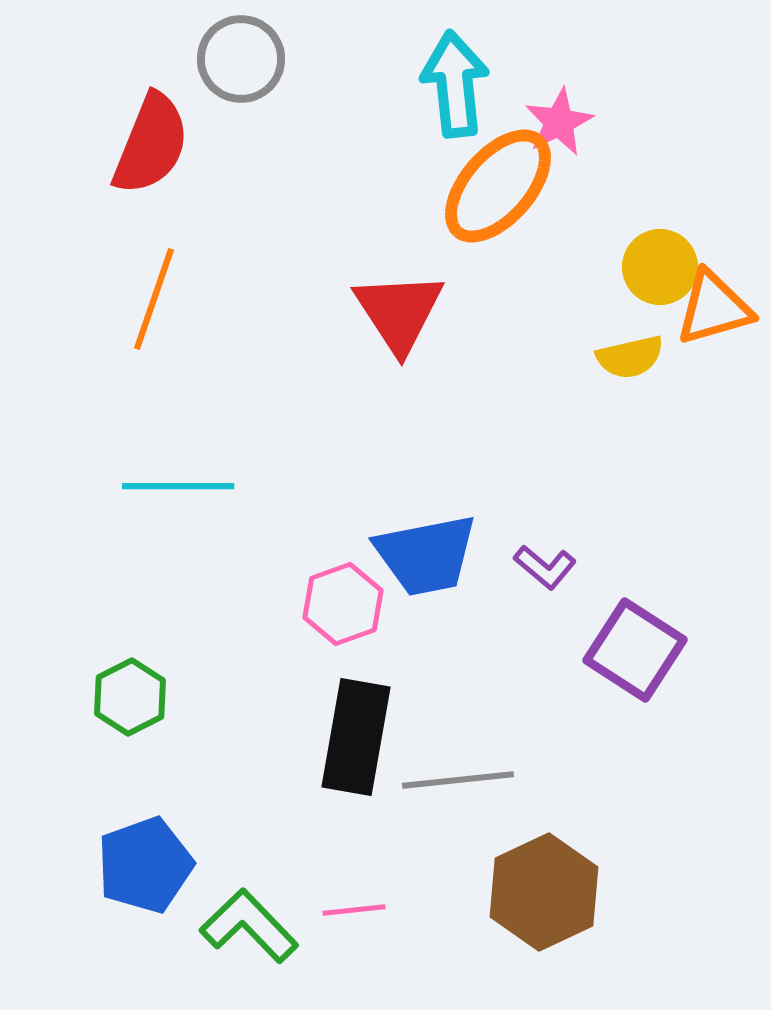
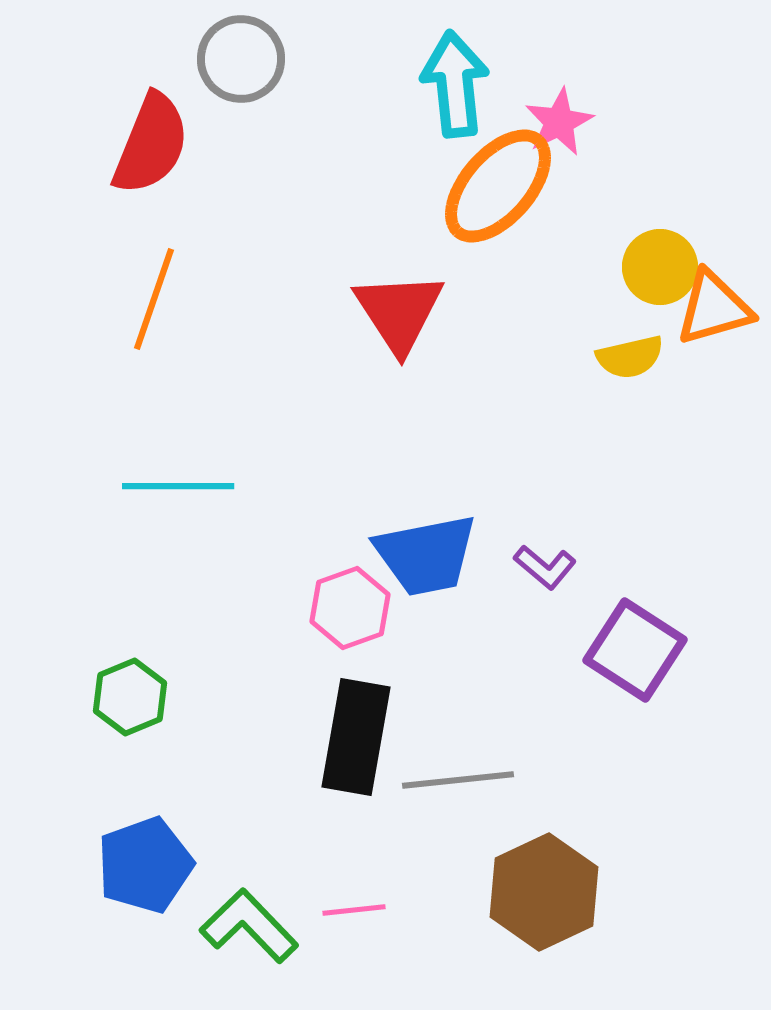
pink hexagon: moved 7 px right, 4 px down
green hexagon: rotated 4 degrees clockwise
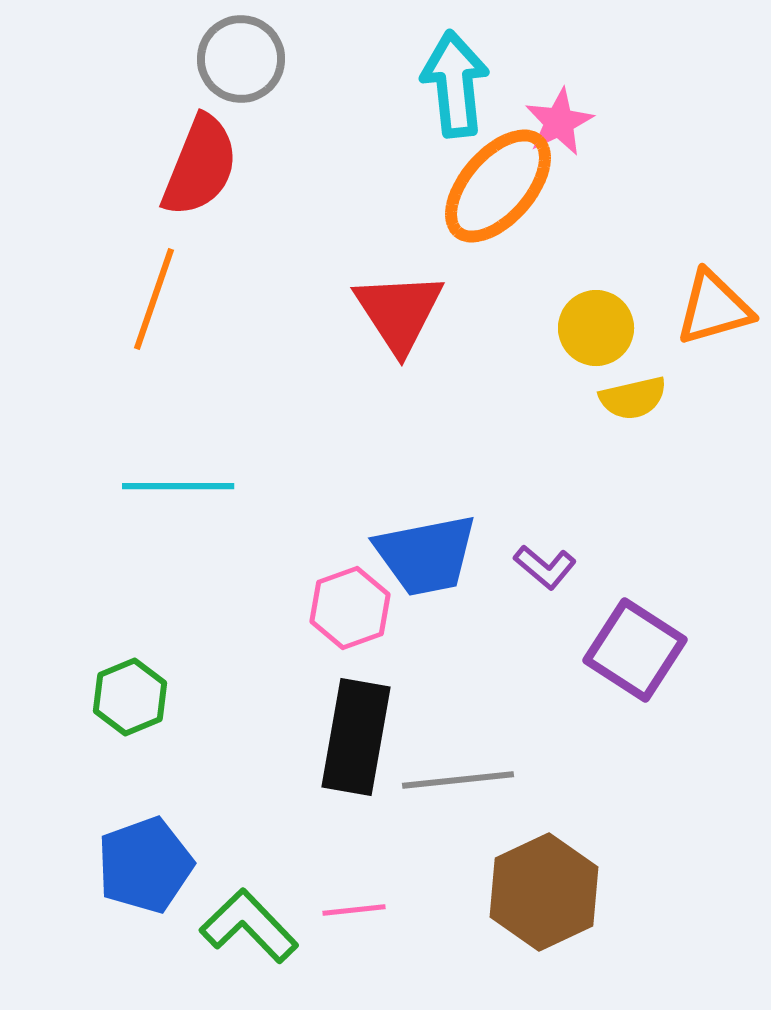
red semicircle: moved 49 px right, 22 px down
yellow circle: moved 64 px left, 61 px down
yellow semicircle: moved 3 px right, 41 px down
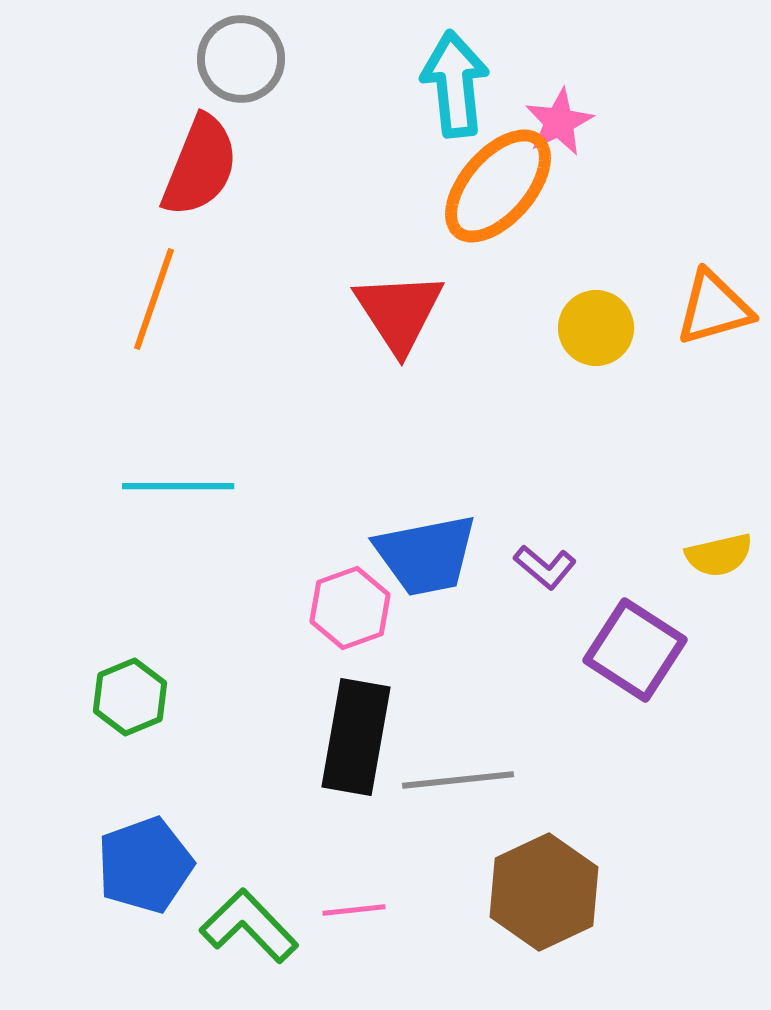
yellow semicircle: moved 86 px right, 157 px down
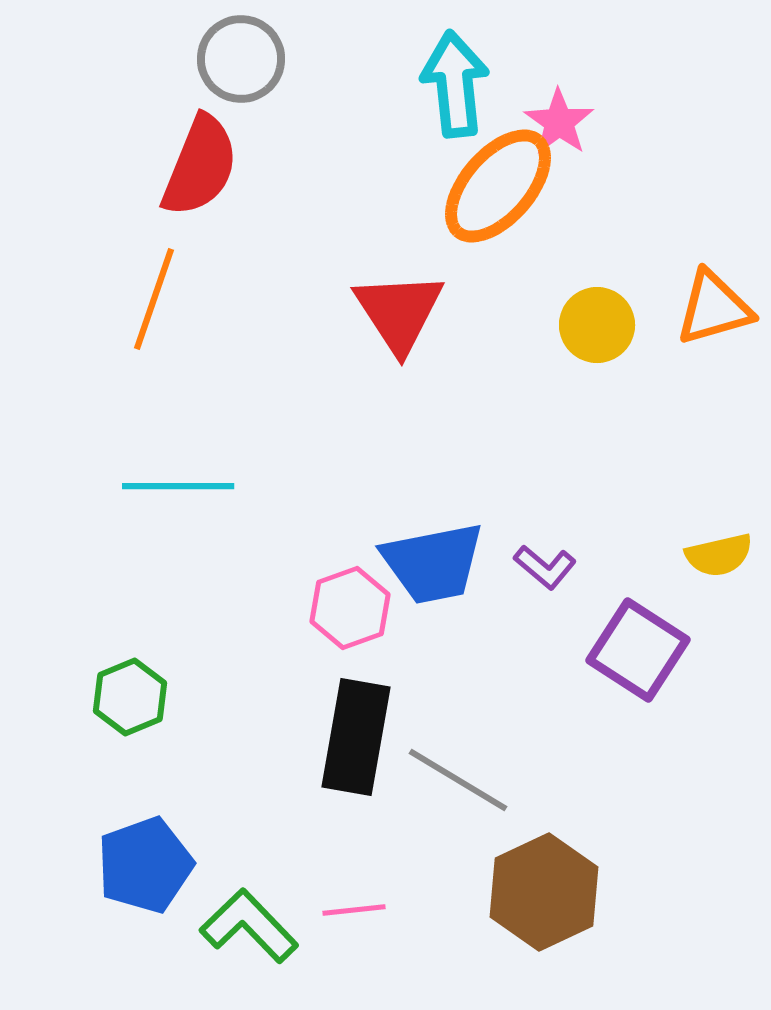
pink star: rotated 10 degrees counterclockwise
yellow circle: moved 1 px right, 3 px up
blue trapezoid: moved 7 px right, 8 px down
purple square: moved 3 px right
gray line: rotated 37 degrees clockwise
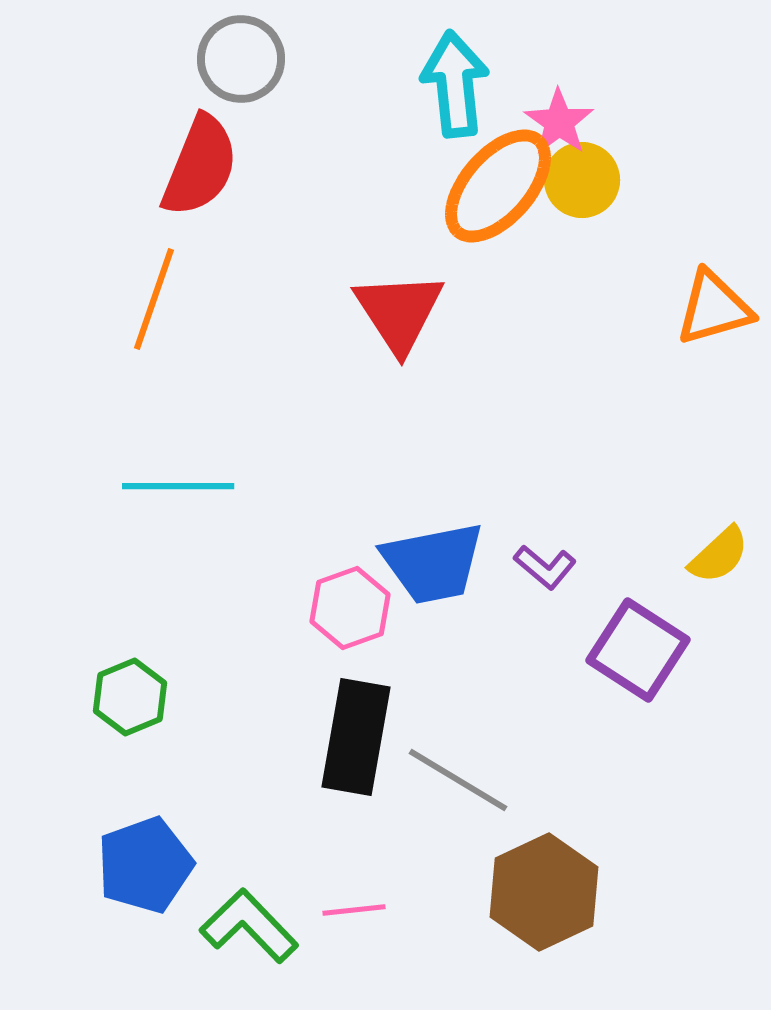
yellow circle: moved 15 px left, 145 px up
yellow semicircle: rotated 30 degrees counterclockwise
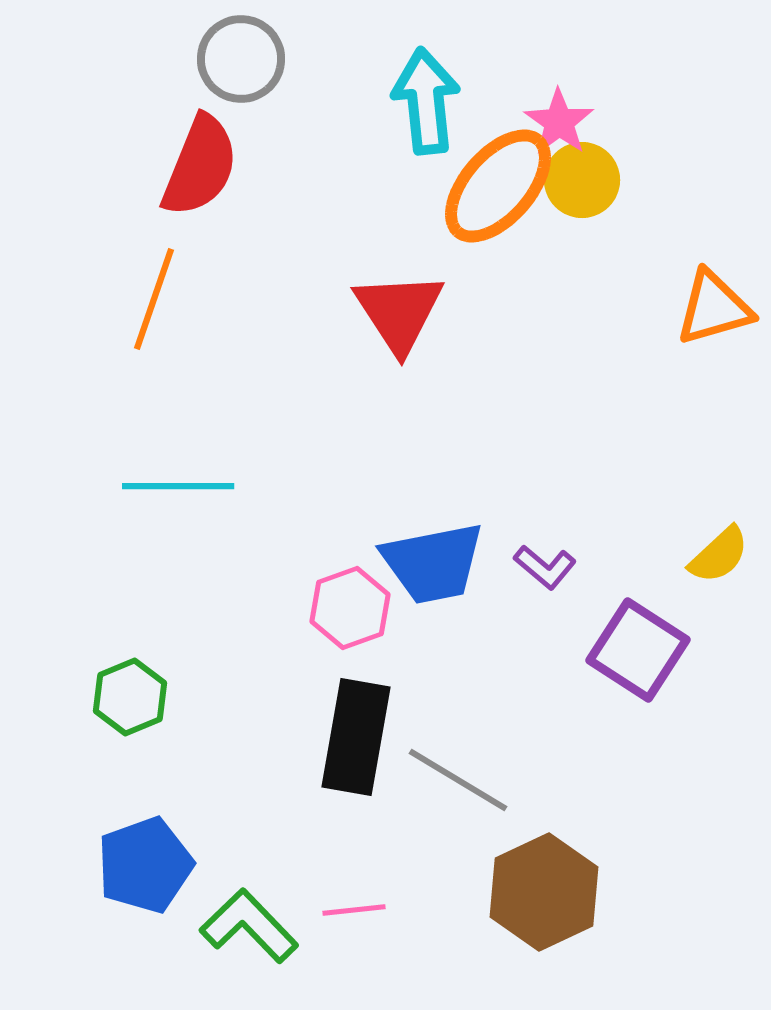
cyan arrow: moved 29 px left, 17 px down
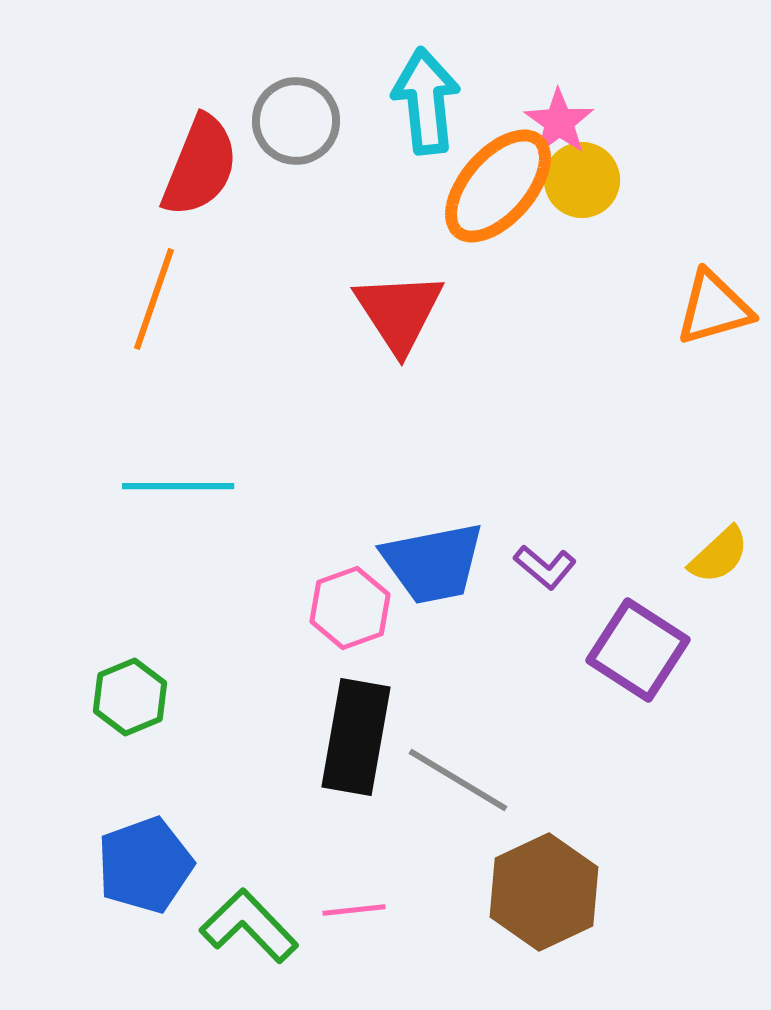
gray circle: moved 55 px right, 62 px down
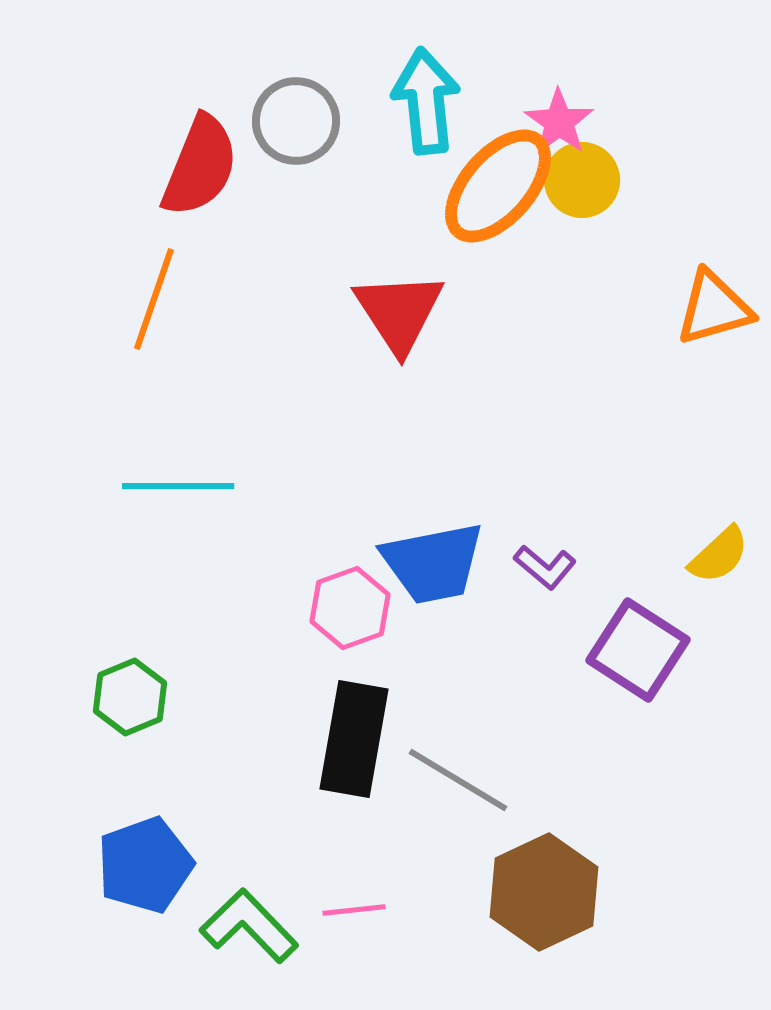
black rectangle: moved 2 px left, 2 px down
